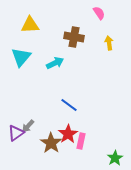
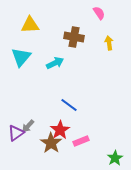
red star: moved 8 px left, 4 px up
pink rectangle: rotated 56 degrees clockwise
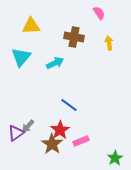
yellow triangle: moved 1 px right, 1 px down
brown star: moved 1 px right, 1 px down
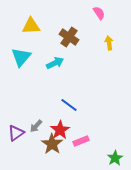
brown cross: moved 5 px left; rotated 24 degrees clockwise
gray arrow: moved 8 px right
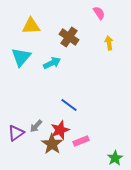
cyan arrow: moved 3 px left
red star: rotated 12 degrees clockwise
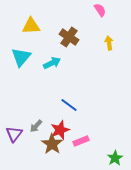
pink semicircle: moved 1 px right, 3 px up
purple triangle: moved 2 px left, 1 px down; rotated 18 degrees counterclockwise
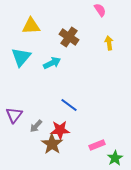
red star: rotated 18 degrees clockwise
purple triangle: moved 19 px up
pink rectangle: moved 16 px right, 4 px down
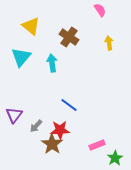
yellow triangle: rotated 42 degrees clockwise
cyan arrow: rotated 72 degrees counterclockwise
